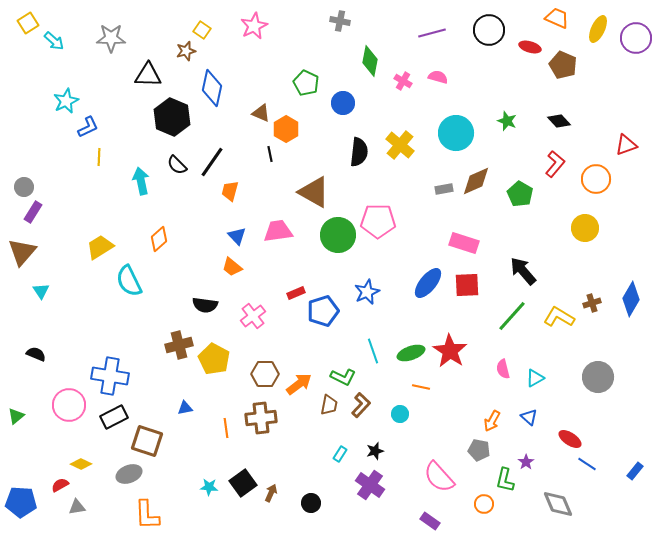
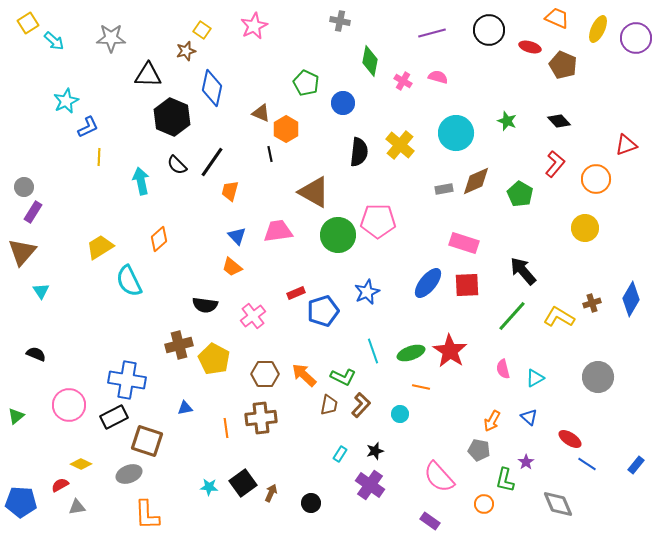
blue cross at (110, 376): moved 17 px right, 4 px down
orange arrow at (299, 384): moved 5 px right, 9 px up; rotated 100 degrees counterclockwise
blue rectangle at (635, 471): moved 1 px right, 6 px up
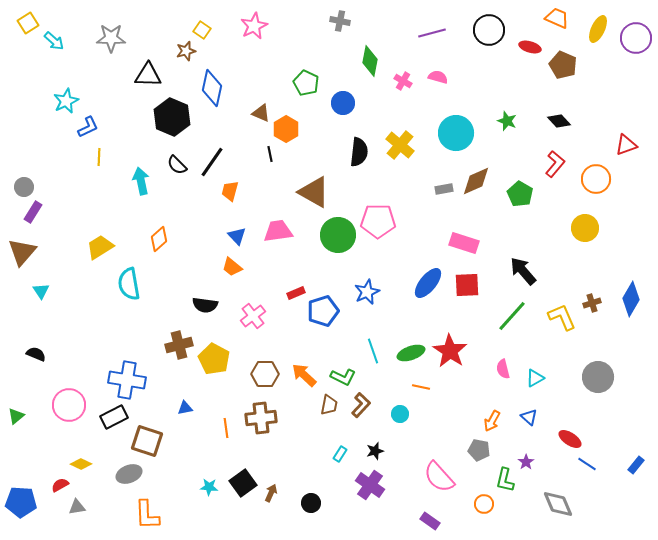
cyan semicircle at (129, 281): moved 3 px down; rotated 16 degrees clockwise
yellow L-shape at (559, 317): moved 3 px right; rotated 36 degrees clockwise
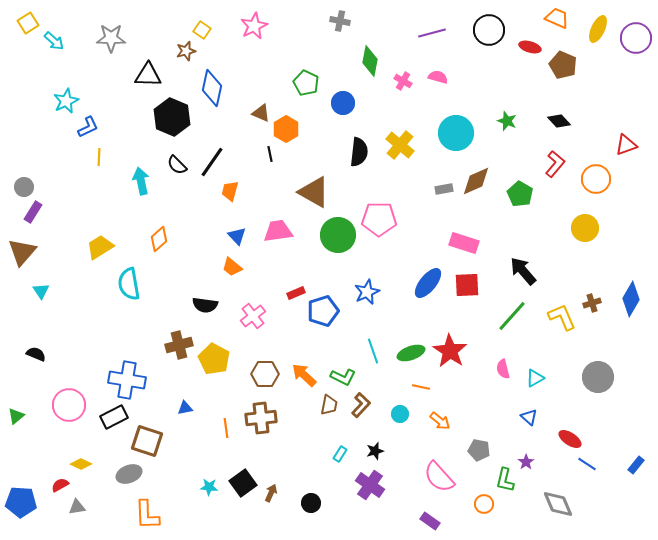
pink pentagon at (378, 221): moved 1 px right, 2 px up
orange arrow at (492, 421): moved 52 px left; rotated 80 degrees counterclockwise
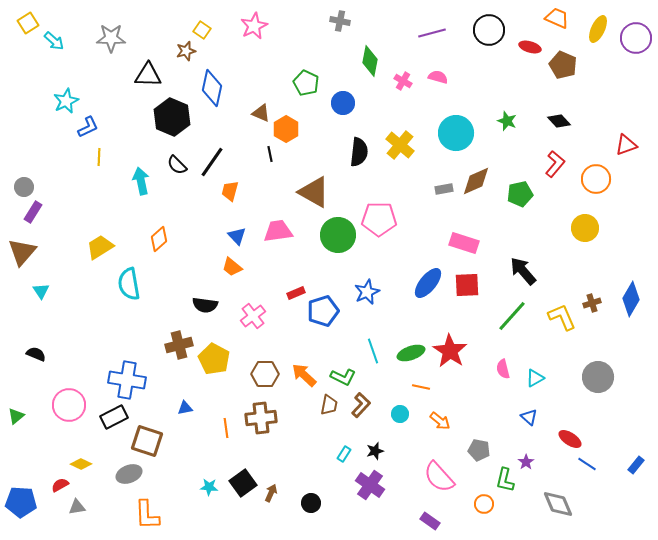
green pentagon at (520, 194): rotated 30 degrees clockwise
cyan rectangle at (340, 454): moved 4 px right
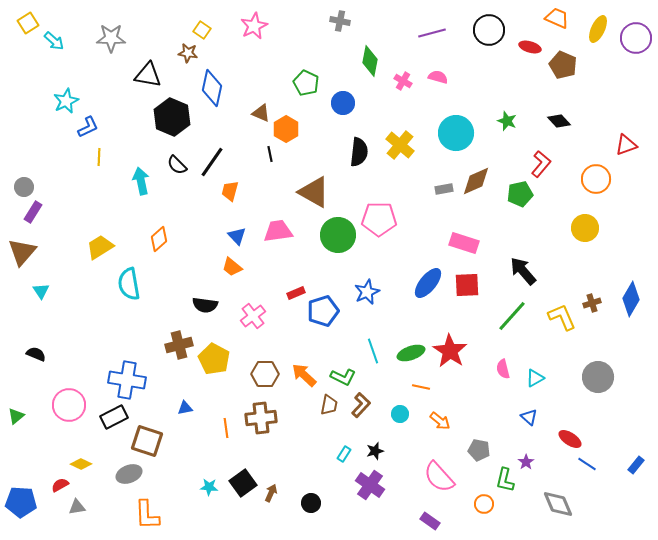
brown star at (186, 51): moved 2 px right, 2 px down; rotated 24 degrees clockwise
black triangle at (148, 75): rotated 8 degrees clockwise
red L-shape at (555, 164): moved 14 px left
